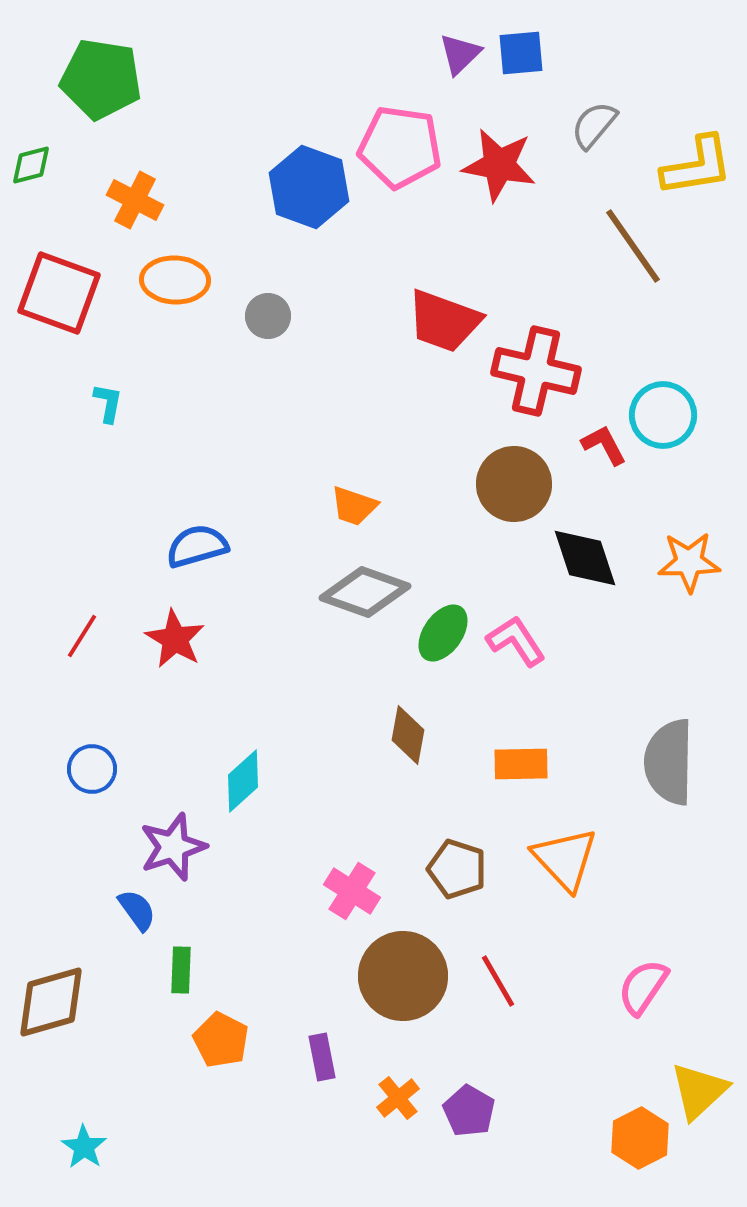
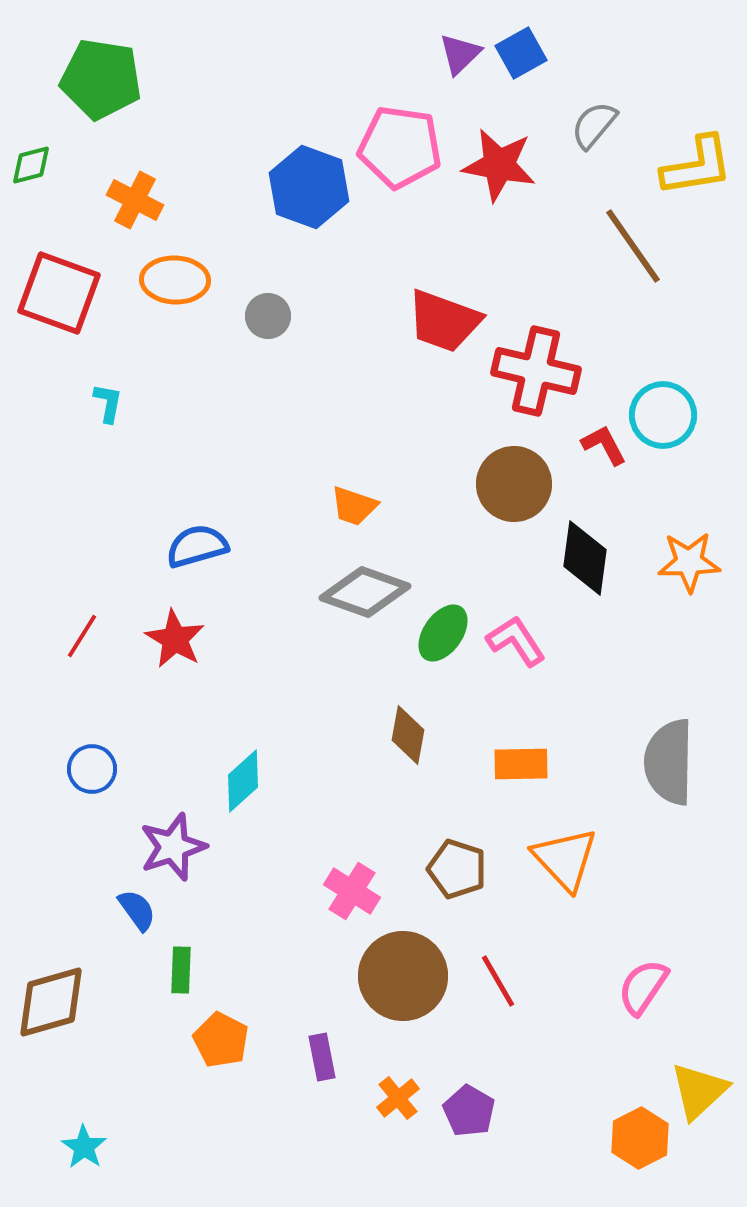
blue square at (521, 53): rotated 24 degrees counterclockwise
black diamond at (585, 558): rotated 26 degrees clockwise
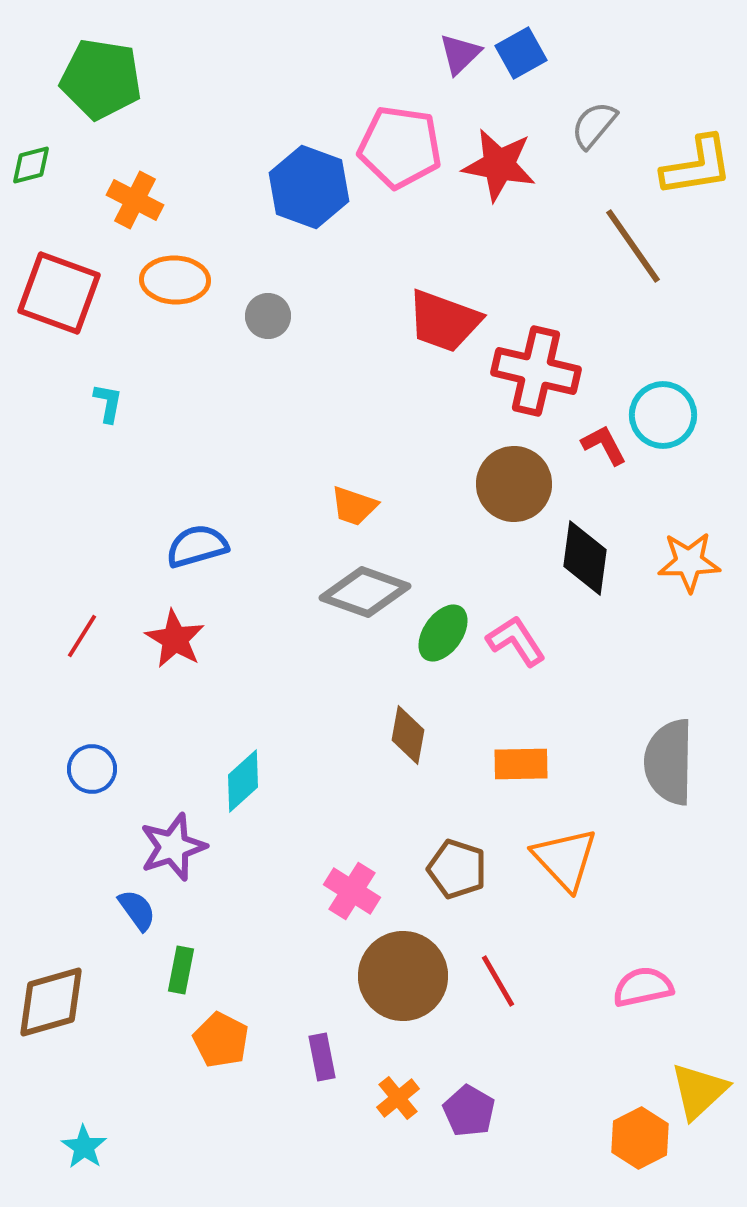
green rectangle at (181, 970): rotated 9 degrees clockwise
pink semicircle at (643, 987): rotated 44 degrees clockwise
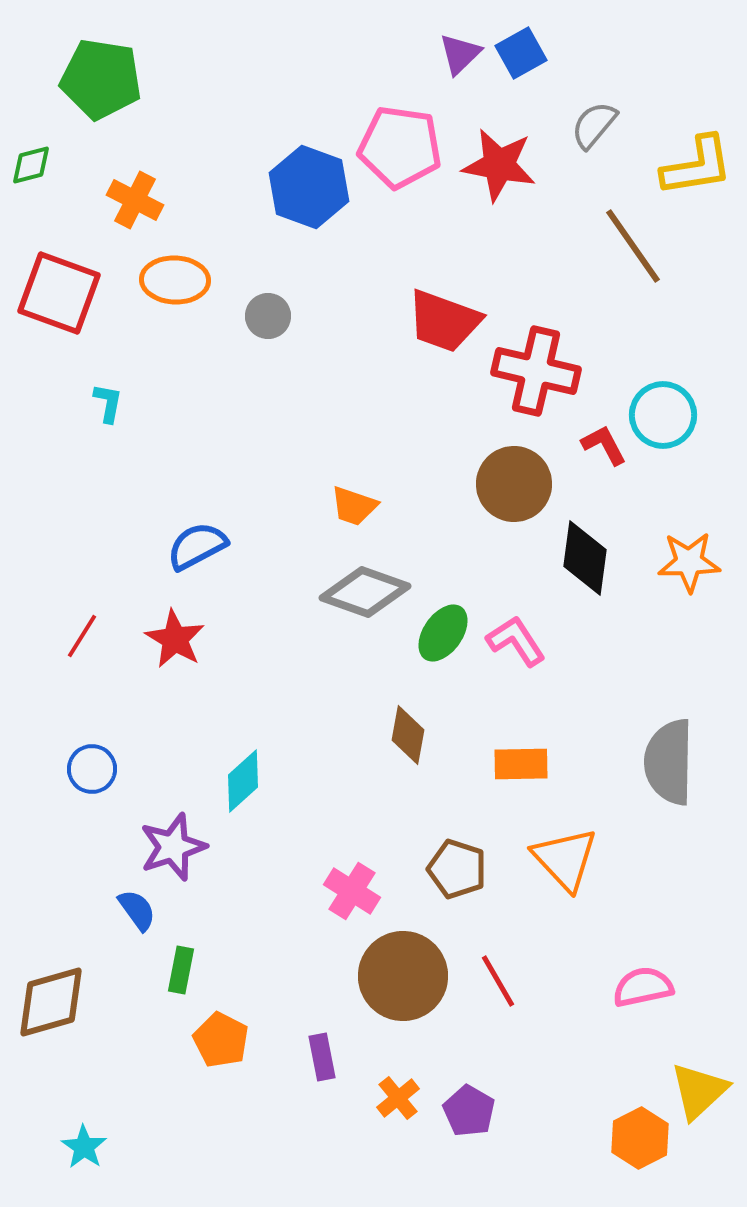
blue semicircle at (197, 546): rotated 12 degrees counterclockwise
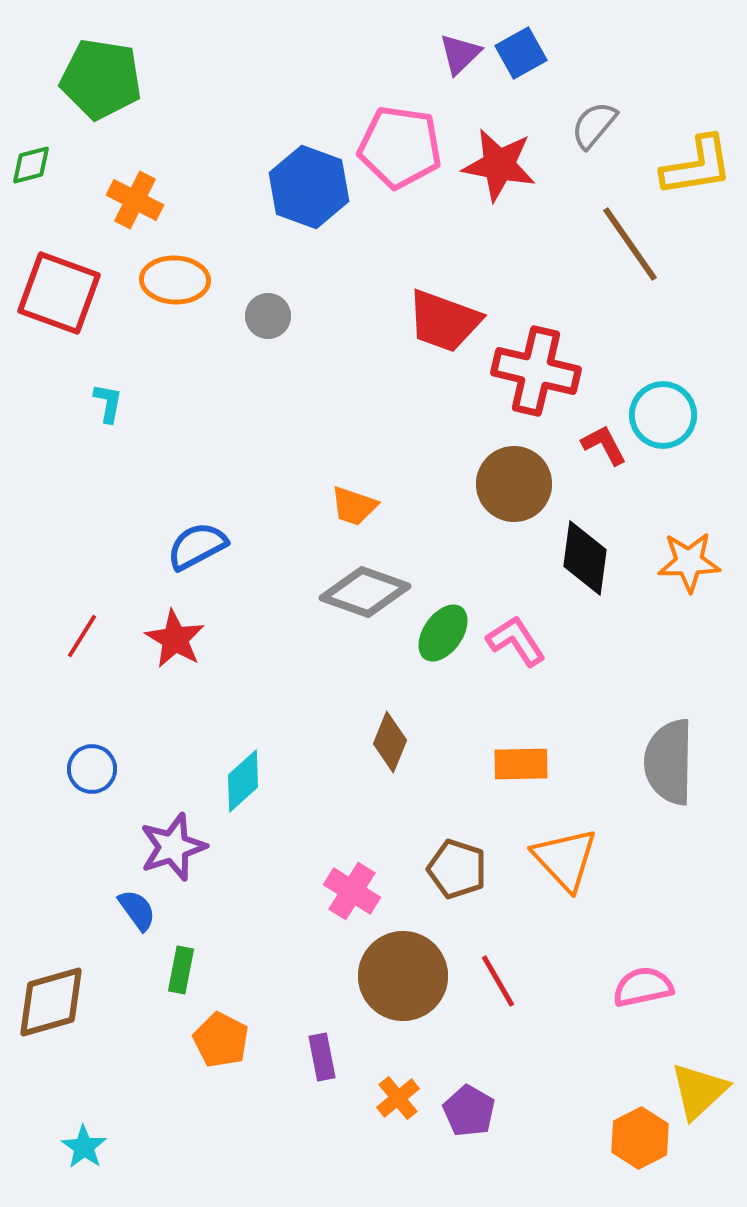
brown line at (633, 246): moved 3 px left, 2 px up
brown diamond at (408, 735): moved 18 px left, 7 px down; rotated 12 degrees clockwise
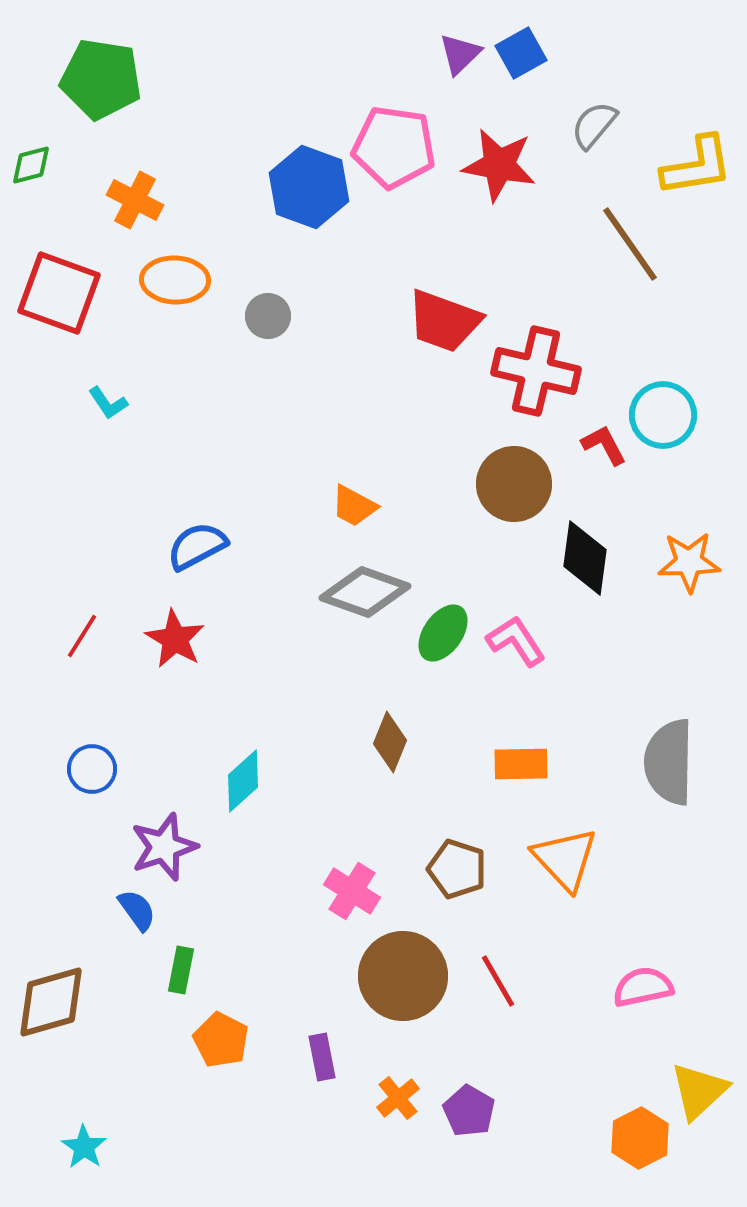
pink pentagon at (400, 147): moved 6 px left
cyan L-shape at (108, 403): rotated 135 degrees clockwise
orange trapezoid at (354, 506): rotated 9 degrees clockwise
purple star at (173, 847): moved 9 px left
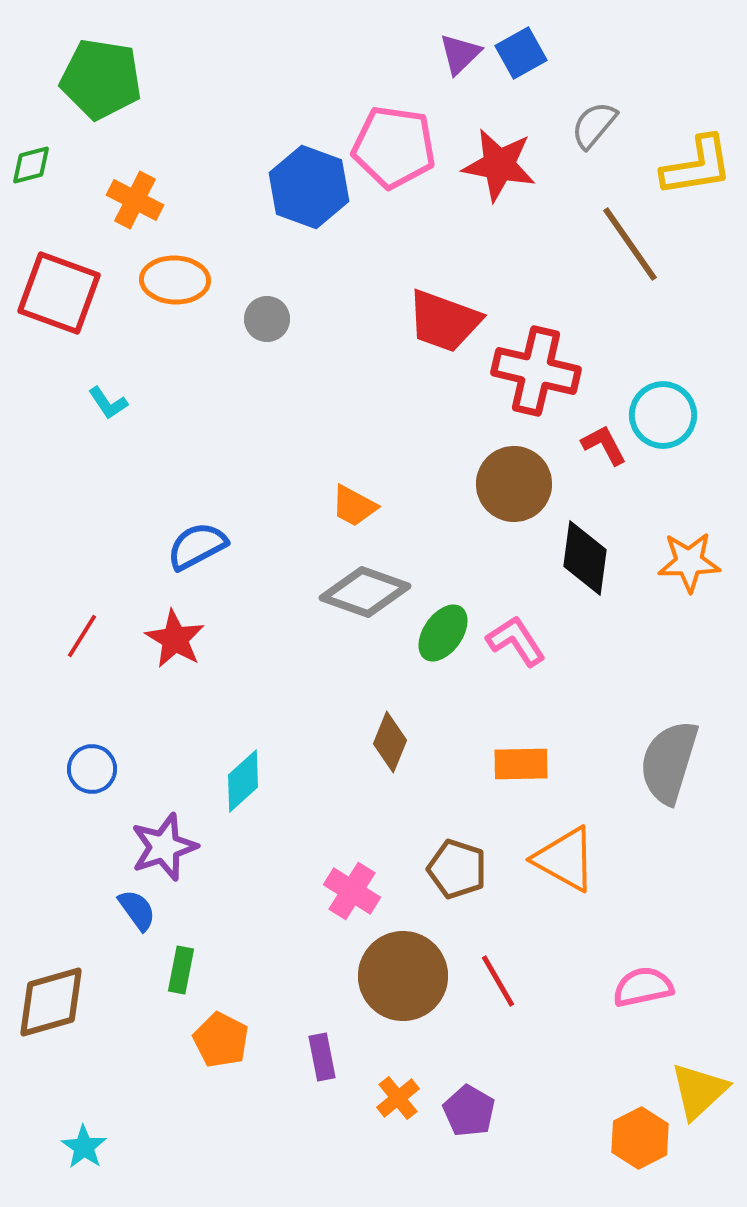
gray circle at (268, 316): moved 1 px left, 3 px down
gray semicircle at (669, 762): rotated 16 degrees clockwise
orange triangle at (565, 859): rotated 18 degrees counterclockwise
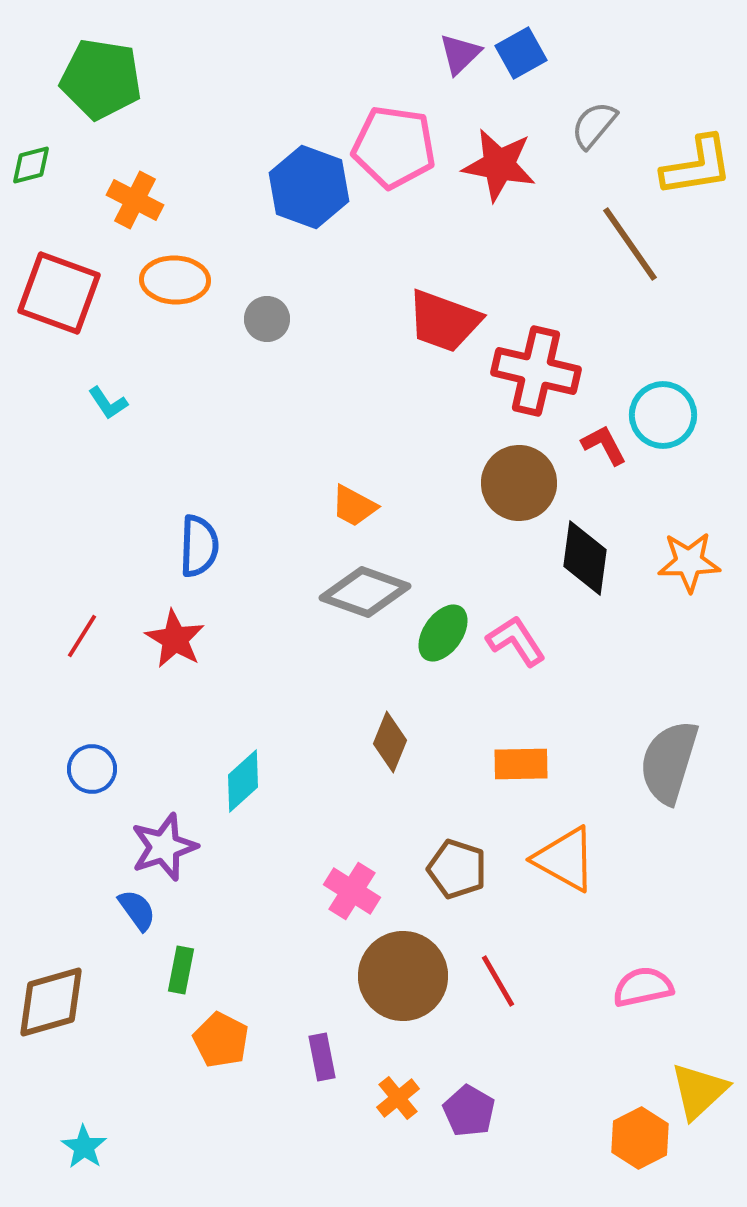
brown circle at (514, 484): moved 5 px right, 1 px up
blue semicircle at (197, 546): moved 2 px right; rotated 120 degrees clockwise
